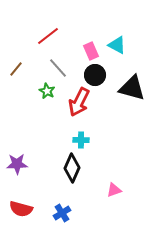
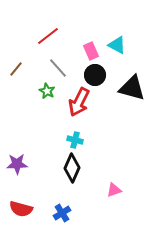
cyan cross: moved 6 px left; rotated 14 degrees clockwise
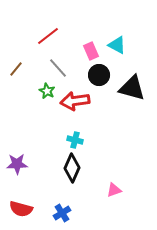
black circle: moved 4 px right
red arrow: moved 4 px left, 1 px up; rotated 56 degrees clockwise
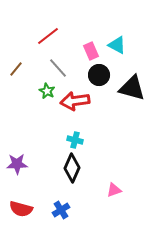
blue cross: moved 1 px left, 3 px up
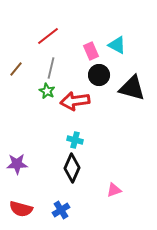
gray line: moved 7 px left; rotated 55 degrees clockwise
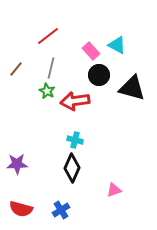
pink rectangle: rotated 18 degrees counterclockwise
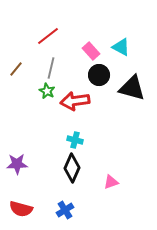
cyan triangle: moved 4 px right, 2 px down
pink triangle: moved 3 px left, 8 px up
blue cross: moved 4 px right
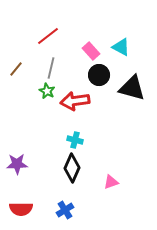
red semicircle: rotated 15 degrees counterclockwise
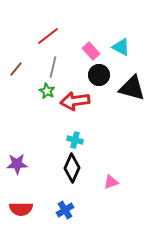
gray line: moved 2 px right, 1 px up
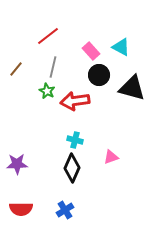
pink triangle: moved 25 px up
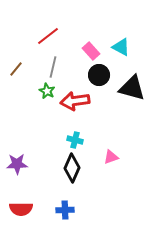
blue cross: rotated 30 degrees clockwise
